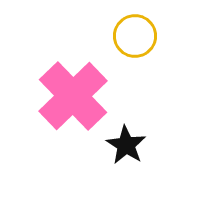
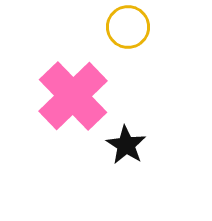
yellow circle: moved 7 px left, 9 px up
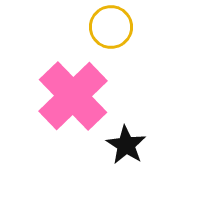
yellow circle: moved 17 px left
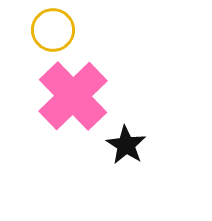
yellow circle: moved 58 px left, 3 px down
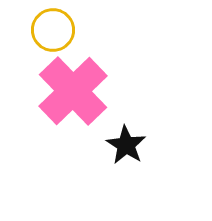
pink cross: moved 5 px up
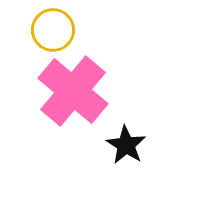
pink cross: rotated 6 degrees counterclockwise
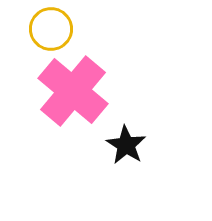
yellow circle: moved 2 px left, 1 px up
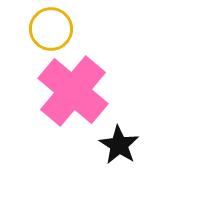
black star: moved 7 px left
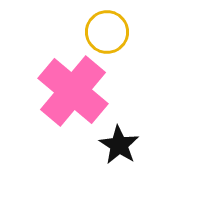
yellow circle: moved 56 px right, 3 px down
